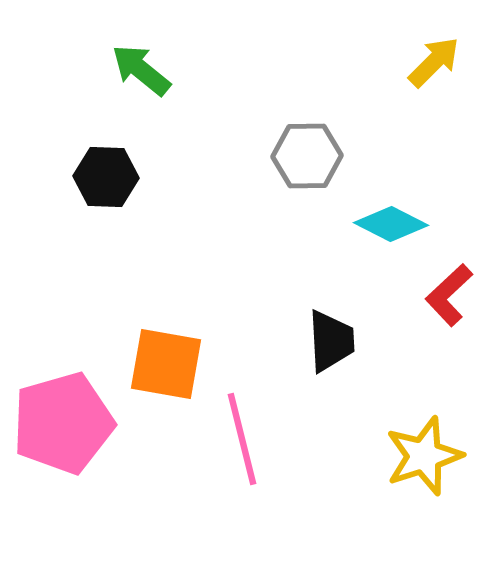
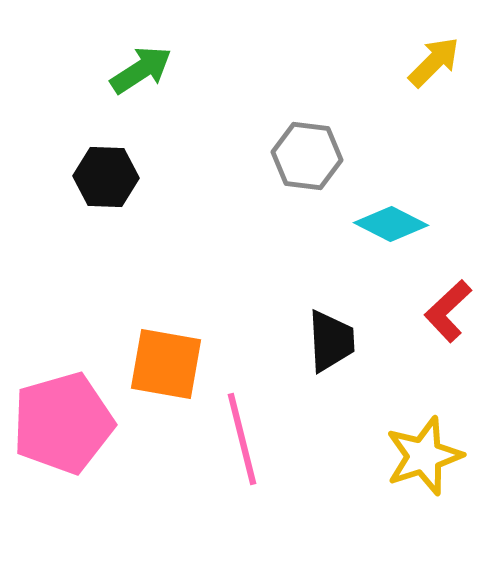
green arrow: rotated 108 degrees clockwise
gray hexagon: rotated 8 degrees clockwise
red L-shape: moved 1 px left, 16 px down
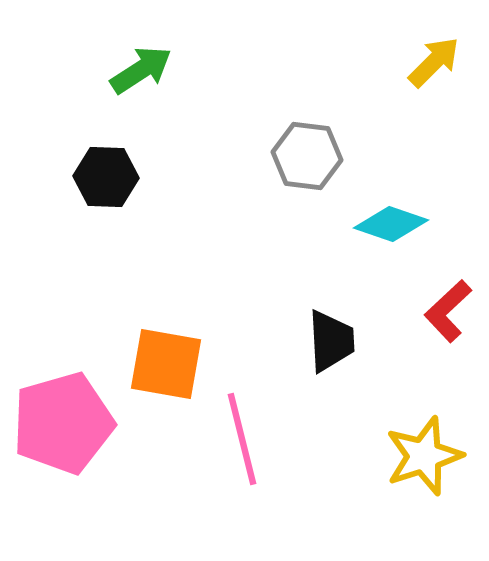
cyan diamond: rotated 8 degrees counterclockwise
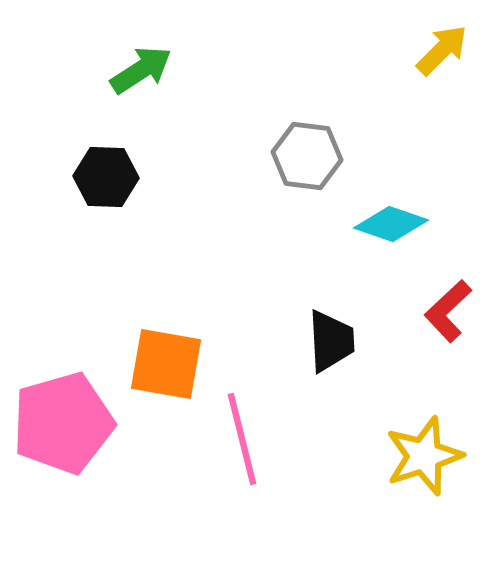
yellow arrow: moved 8 px right, 12 px up
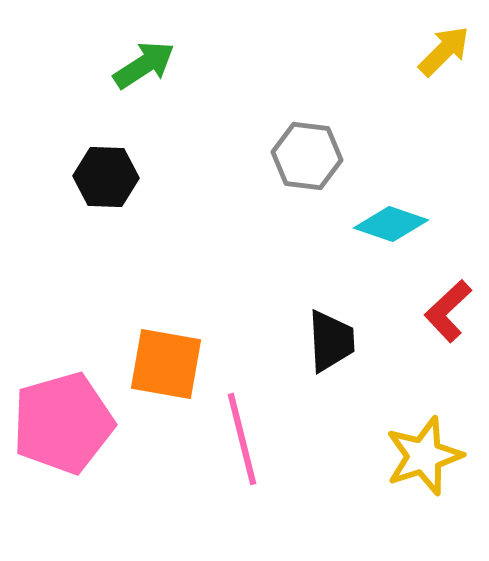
yellow arrow: moved 2 px right, 1 px down
green arrow: moved 3 px right, 5 px up
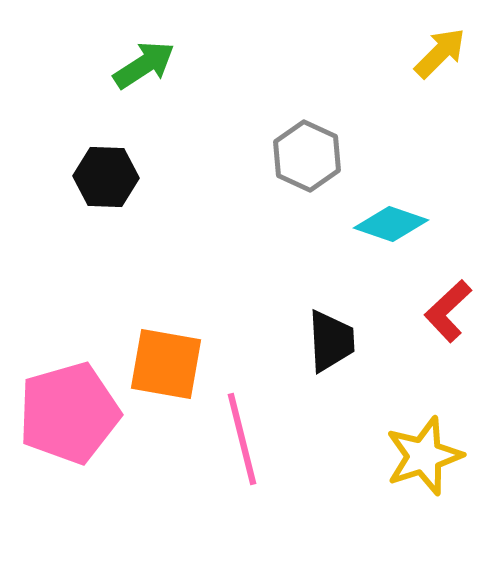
yellow arrow: moved 4 px left, 2 px down
gray hexagon: rotated 18 degrees clockwise
pink pentagon: moved 6 px right, 10 px up
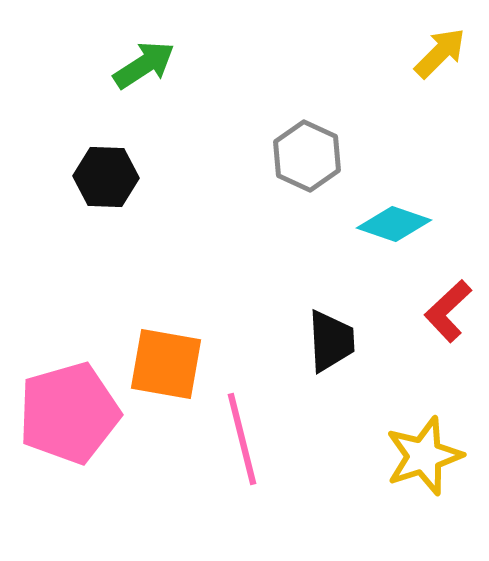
cyan diamond: moved 3 px right
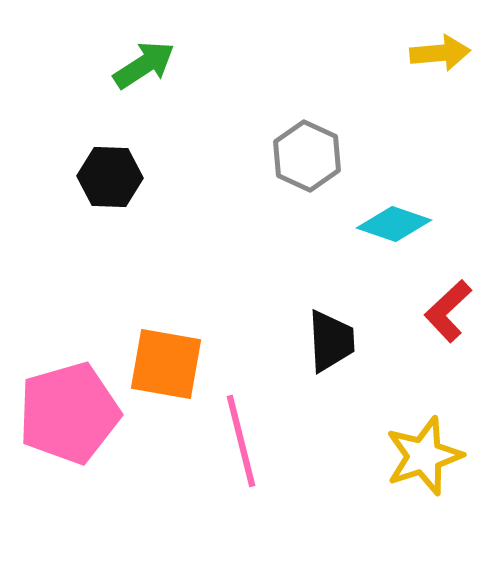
yellow arrow: rotated 40 degrees clockwise
black hexagon: moved 4 px right
pink line: moved 1 px left, 2 px down
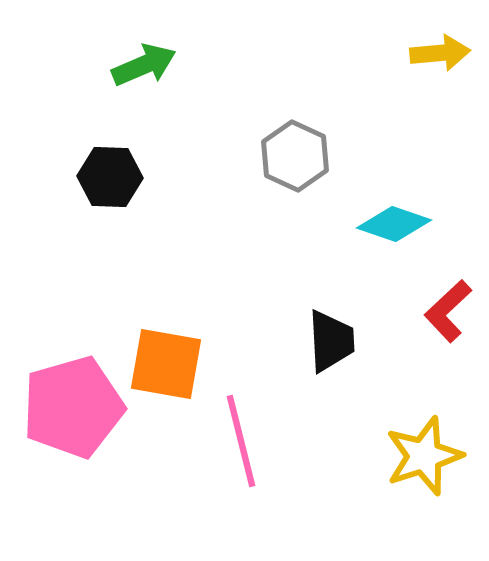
green arrow: rotated 10 degrees clockwise
gray hexagon: moved 12 px left
pink pentagon: moved 4 px right, 6 px up
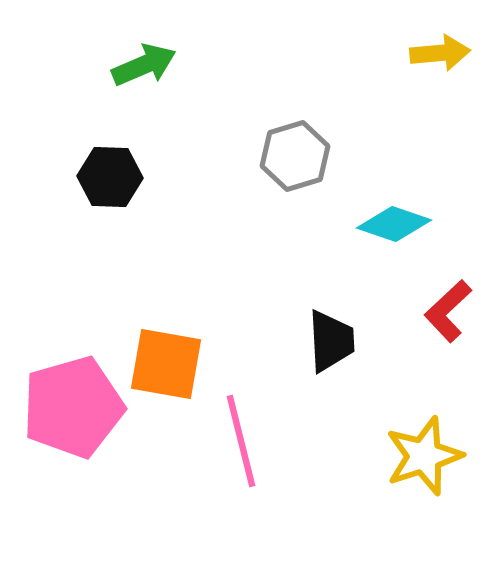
gray hexagon: rotated 18 degrees clockwise
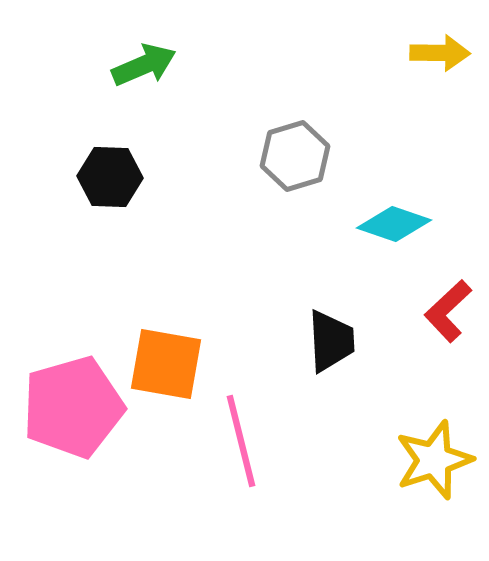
yellow arrow: rotated 6 degrees clockwise
yellow star: moved 10 px right, 4 px down
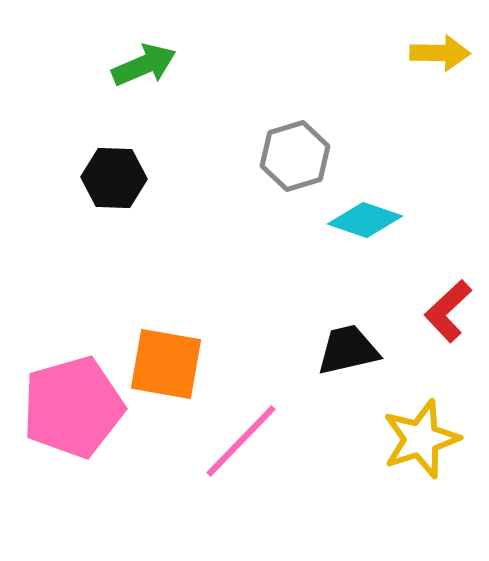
black hexagon: moved 4 px right, 1 px down
cyan diamond: moved 29 px left, 4 px up
black trapezoid: moved 17 px right, 9 px down; rotated 100 degrees counterclockwise
pink line: rotated 58 degrees clockwise
yellow star: moved 13 px left, 21 px up
